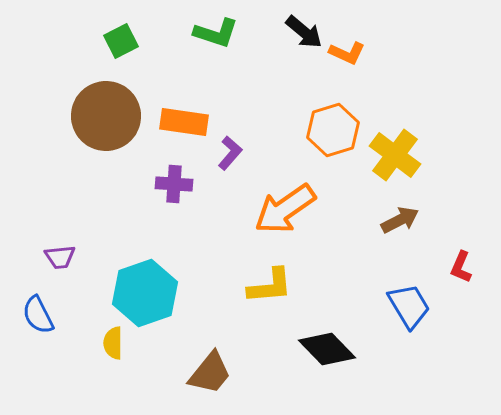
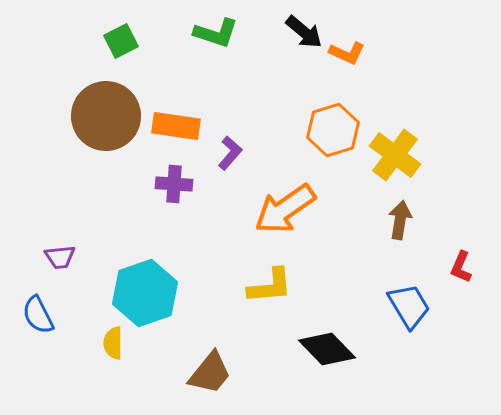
orange rectangle: moved 8 px left, 4 px down
brown arrow: rotated 54 degrees counterclockwise
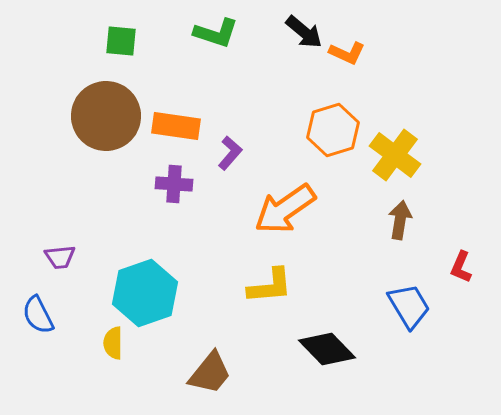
green square: rotated 32 degrees clockwise
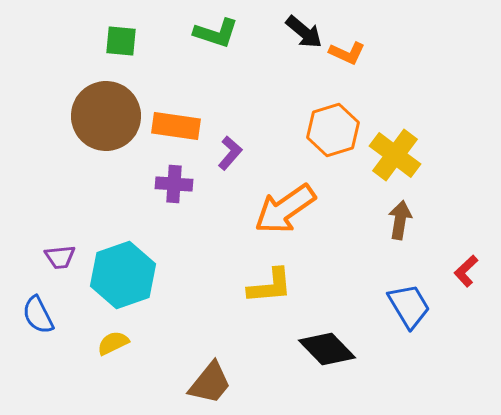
red L-shape: moved 5 px right, 4 px down; rotated 24 degrees clockwise
cyan hexagon: moved 22 px left, 18 px up
yellow semicircle: rotated 64 degrees clockwise
brown trapezoid: moved 10 px down
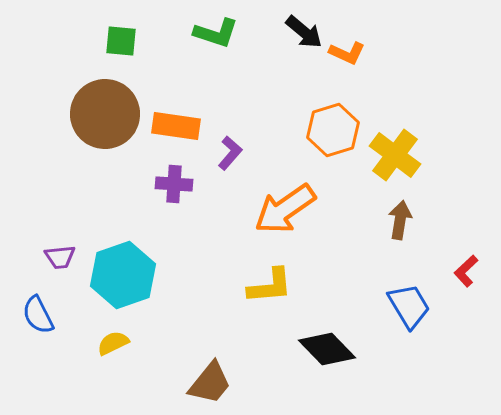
brown circle: moved 1 px left, 2 px up
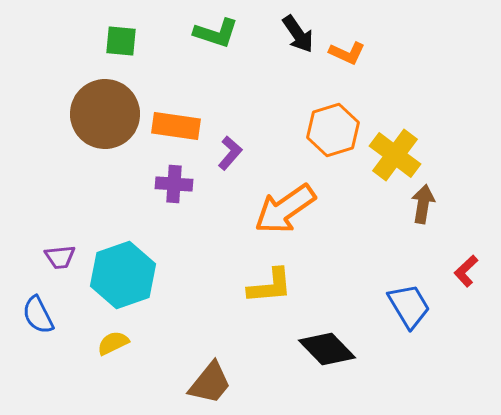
black arrow: moved 6 px left, 2 px down; rotated 15 degrees clockwise
brown arrow: moved 23 px right, 16 px up
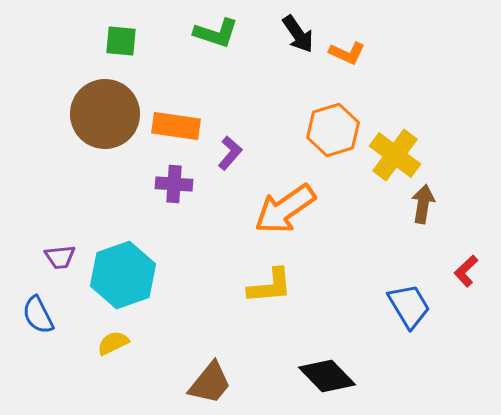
black diamond: moved 27 px down
